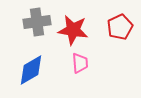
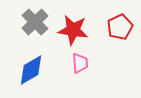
gray cross: moved 2 px left; rotated 36 degrees counterclockwise
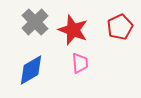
red star: rotated 12 degrees clockwise
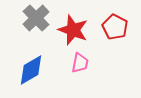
gray cross: moved 1 px right, 4 px up
red pentagon: moved 5 px left; rotated 20 degrees counterclockwise
pink trapezoid: rotated 15 degrees clockwise
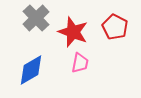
red star: moved 2 px down
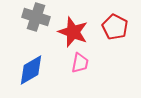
gray cross: moved 1 px up; rotated 28 degrees counterclockwise
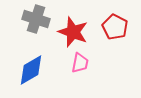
gray cross: moved 2 px down
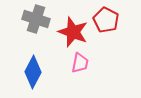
red pentagon: moved 9 px left, 7 px up
blue diamond: moved 2 px right, 2 px down; rotated 32 degrees counterclockwise
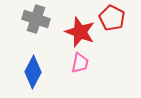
red pentagon: moved 6 px right, 2 px up
red star: moved 7 px right
